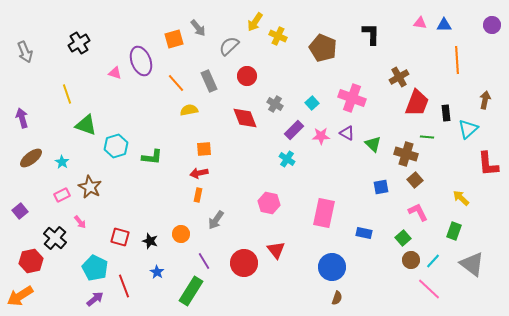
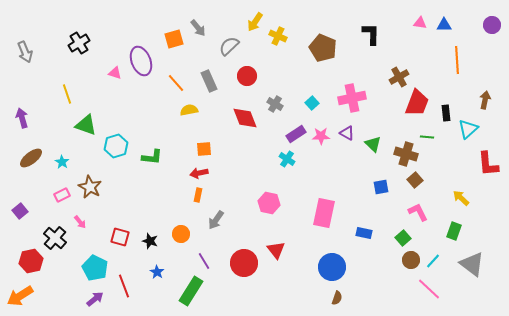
pink cross at (352, 98): rotated 32 degrees counterclockwise
purple rectangle at (294, 130): moved 2 px right, 4 px down; rotated 12 degrees clockwise
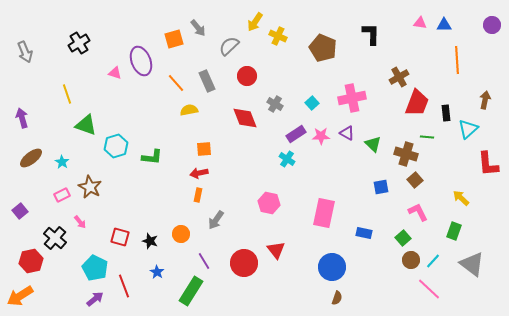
gray rectangle at (209, 81): moved 2 px left
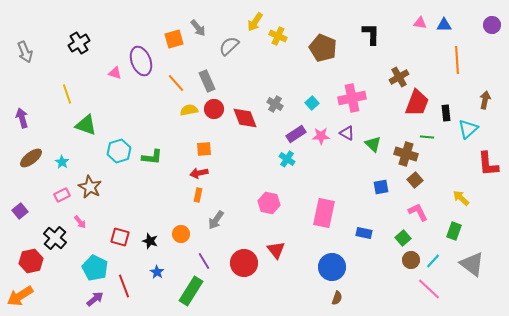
red circle at (247, 76): moved 33 px left, 33 px down
cyan hexagon at (116, 146): moved 3 px right, 5 px down
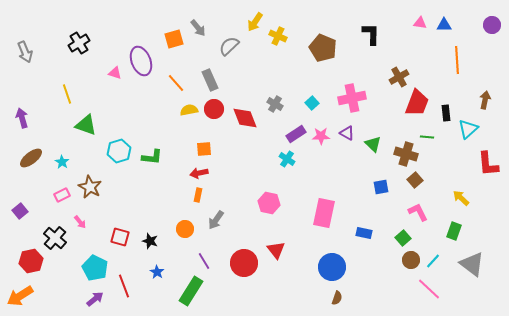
gray rectangle at (207, 81): moved 3 px right, 1 px up
orange circle at (181, 234): moved 4 px right, 5 px up
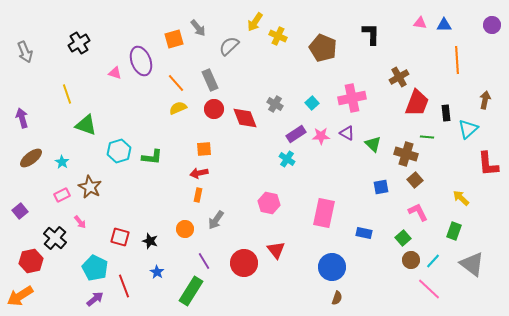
yellow semicircle at (189, 110): moved 11 px left, 2 px up; rotated 12 degrees counterclockwise
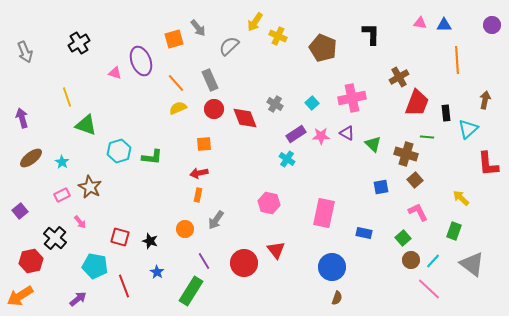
yellow line at (67, 94): moved 3 px down
orange square at (204, 149): moved 5 px up
cyan pentagon at (95, 268): moved 2 px up; rotated 15 degrees counterclockwise
purple arrow at (95, 299): moved 17 px left
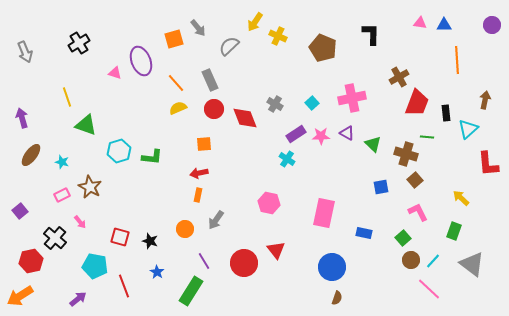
brown ellipse at (31, 158): moved 3 px up; rotated 15 degrees counterclockwise
cyan star at (62, 162): rotated 16 degrees counterclockwise
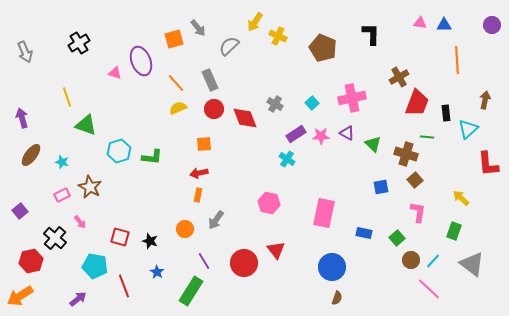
pink L-shape at (418, 212): rotated 35 degrees clockwise
green square at (403, 238): moved 6 px left
